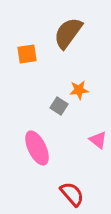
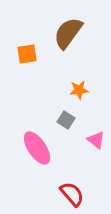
gray square: moved 7 px right, 14 px down
pink triangle: moved 2 px left
pink ellipse: rotated 8 degrees counterclockwise
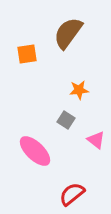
pink ellipse: moved 2 px left, 3 px down; rotated 12 degrees counterclockwise
red semicircle: rotated 88 degrees counterclockwise
